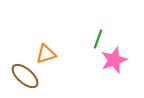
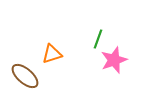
orange triangle: moved 6 px right
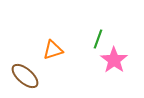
orange triangle: moved 1 px right, 4 px up
pink star: rotated 16 degrees counterclockwise
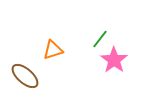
green line: moved 2 px right; rotated 18 degrees clockwise
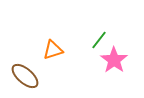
green line: moved 1 px left, 1 px down
